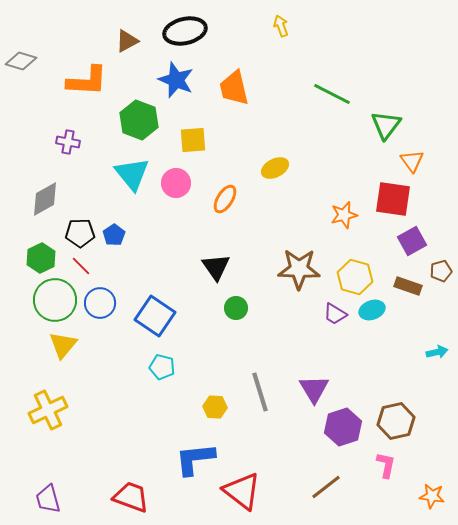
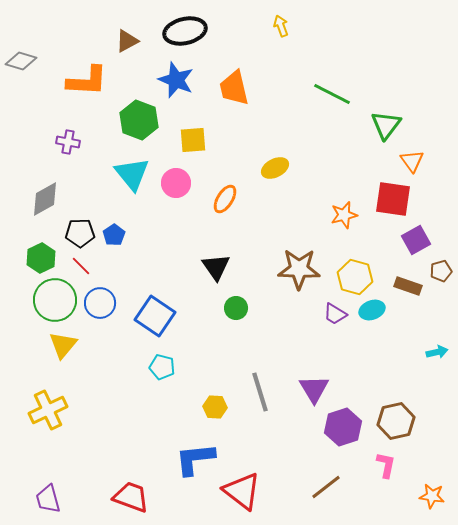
purple square at (412, 241): moved 4 px right, 1 px up
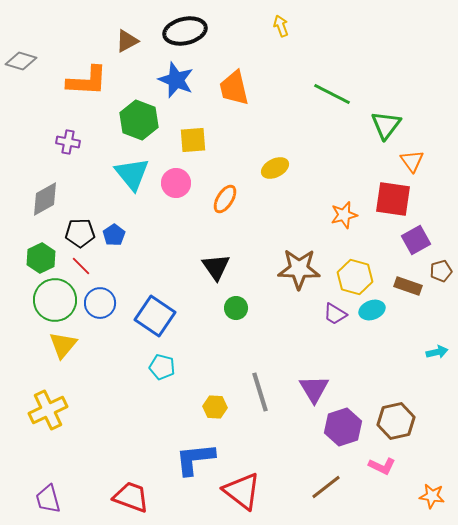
pink L-shape at (386, 465): moved 4 px left, 1 px down; rotated 104 degrees clockwise
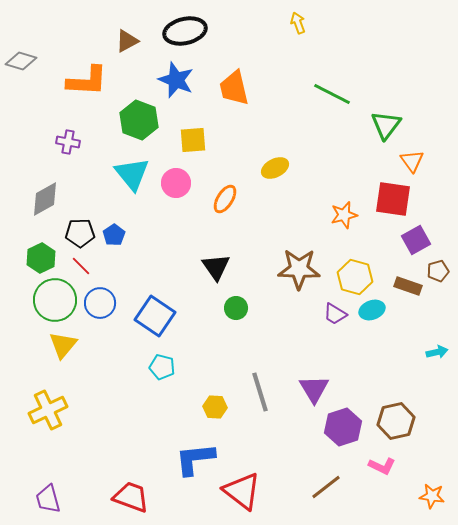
yellow arrow at (281, 26): moved 17 px right, 3 px up
brown pentagon at (441, 271): moved 3 px left
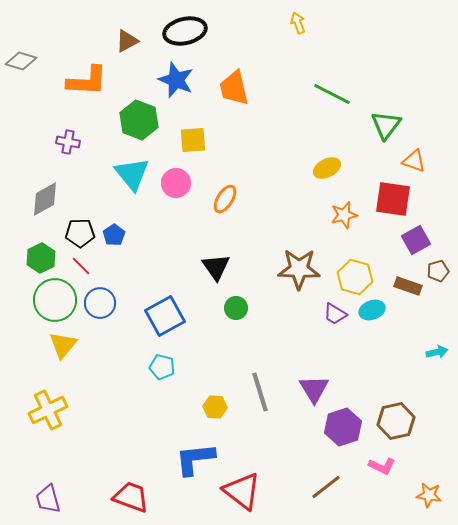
orange triangle at (412, 161): moved 2 px right; rotated 35 degrees counterclockwise
yellow ellipse at (275, 168): moved 52 px right
blue square at (155, 316): moved 10 px right; rotated 27 degrees clockwise
orange star at (432, 496): moved 3 px left, 1 px up
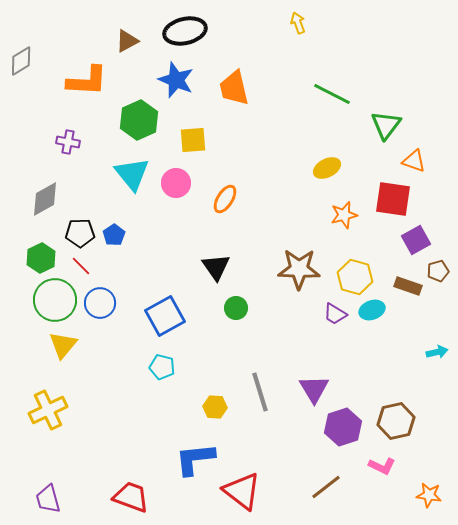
gray diamond at (21, 61): rotated 48 degrees counterclockwise
green hexagon at (139, 120): rotated 15 degrees clockwise
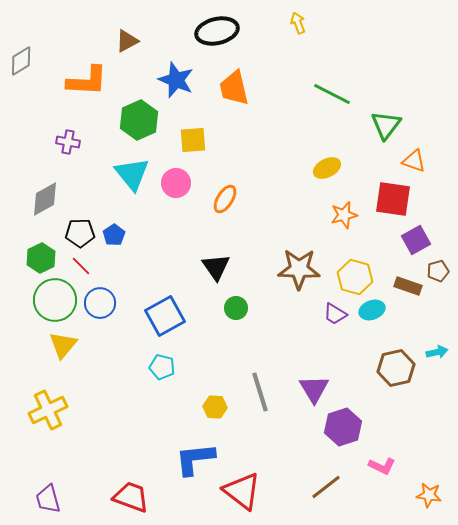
black ellipse at (185, 31): moved 32 px right
brown hexagon at (396, 421): moved 53 px up
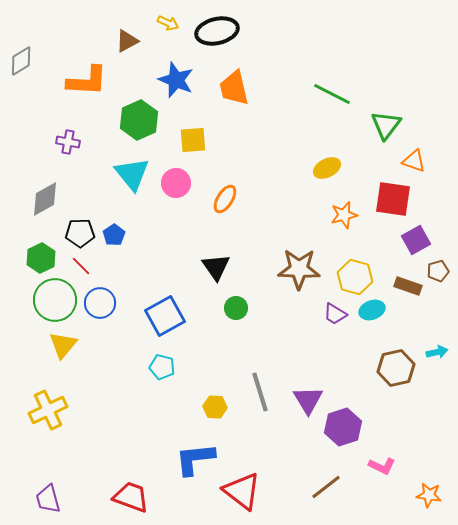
yellow arrow at (298, 23): moved 130 px left; rotated 135 degrees clockwise
purple triangle at (314, 389): moved 6 px left, 11 px down
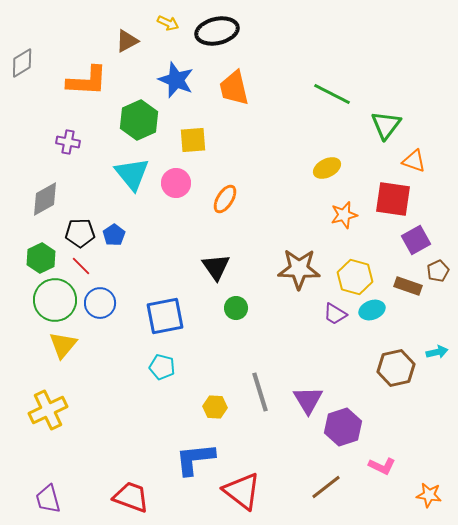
gray diamond at (21, 61): moved 1 px right, 2 px down
brown pentagon at (438, 271): rotated 10 degrees counterclockwise
blue square at (165, 316): rotated 18 degrees clockwise
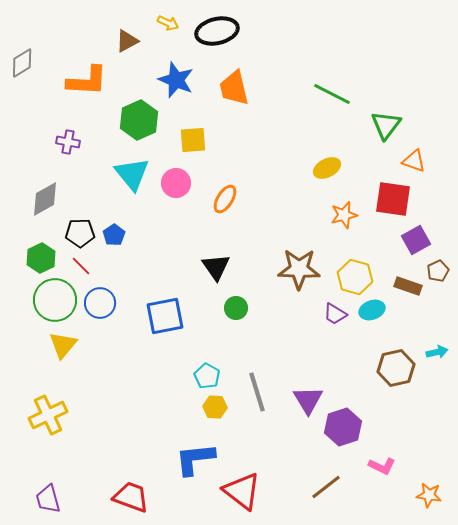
cyan pentagon at (162, 367): moved 45 px right, 9 px down; rotated 15 degrees clockwise
gray line at (260, 392): moved 3 px left
yellow cross at (48, 410): moved 5 px down
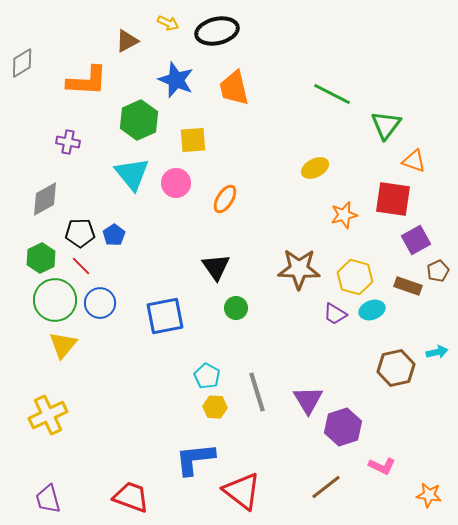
yellow ellipse at (327, 168): moved 12 px left
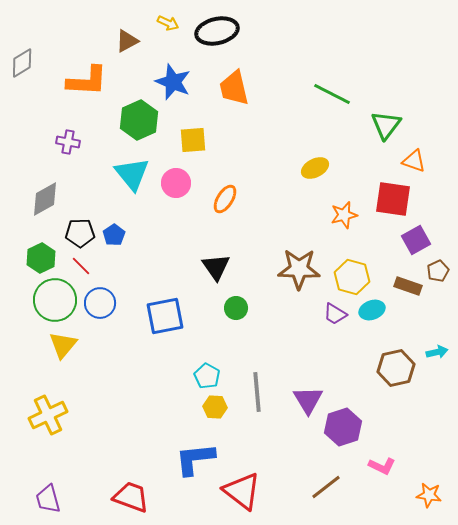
blue star at (176, 80): moved 3 px left, 2 px down
yellow hexagon at (355, 277): moved 3 px left
gray line at (257, 392): rotated 12 degrees clockwise
